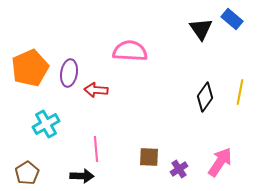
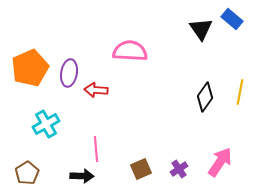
brown square: moved 8 px left, 12 px down; rotated 25 degrees counterclockwise
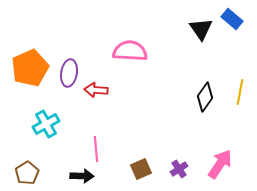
pink arrow: moved 2 px down
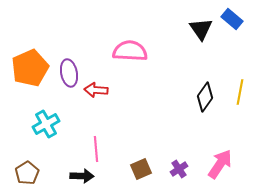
purple ellipse: rotated 20 degrees counterclockwise
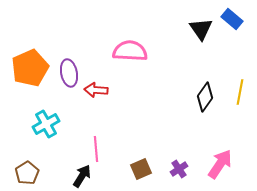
black arrow: rotated 60 degrees counterclockwise
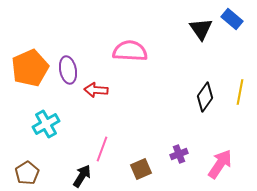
purple ellipse: moved 1 px left, 3 px up
pink line: moved 6 px right; rotated 25 degrees clockwise
purple cross: moved 15 px up; rotated 12 degrees clockwise
